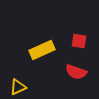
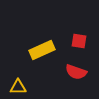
yellow triangle: rotated 24 degrees clockwise
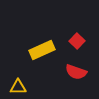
red square: moved 2 px left; rotated 35 degrees clockwise
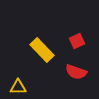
red square: rotated 21 degrees clockwise
yellow rectangle: rotated 70 degrees clockwise
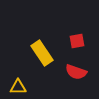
red square: rotated 14 degrees clockwise
yellow rectangle: moved 3 px down; rotated 10 degrees clockwise
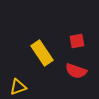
red semicircle: moved 1 px up
yellow triangle: rotated 18 degrees counterclockwise
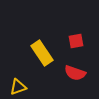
red square: moved 1 px left
red semicircle: moved 1 px left, 2 px down
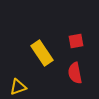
red semicircle: rotated 60 degrees clockwise
